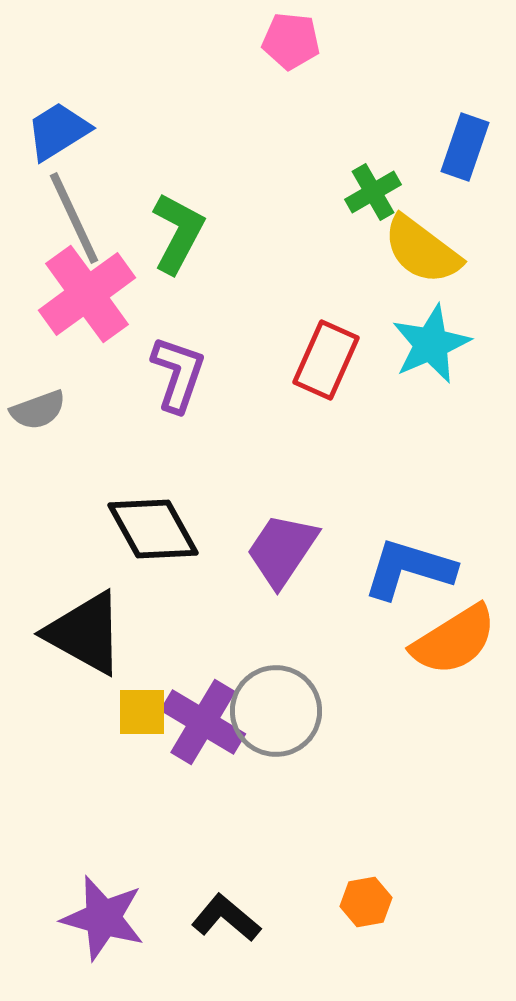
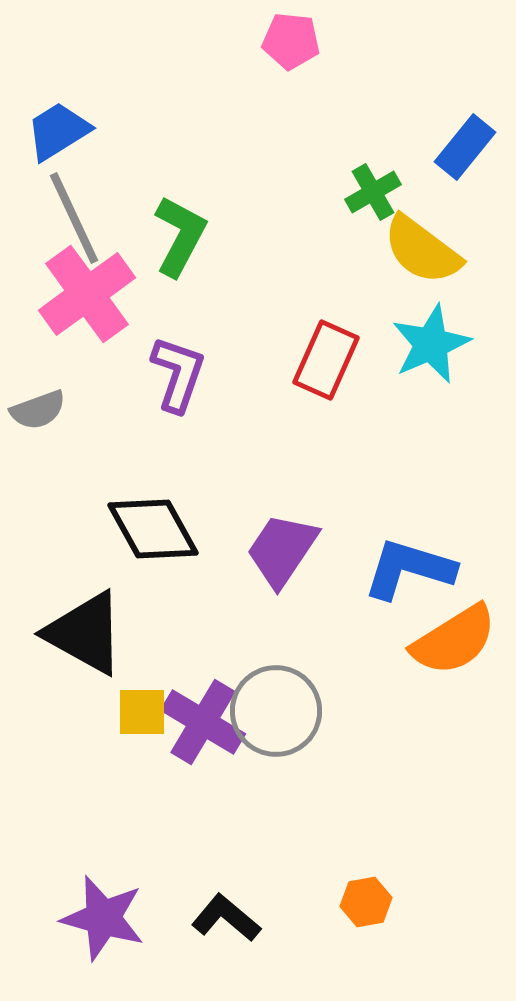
blue rectangle: rotated 20 degrees clockwise
green L-shape: moved 2 px right, 3 px down
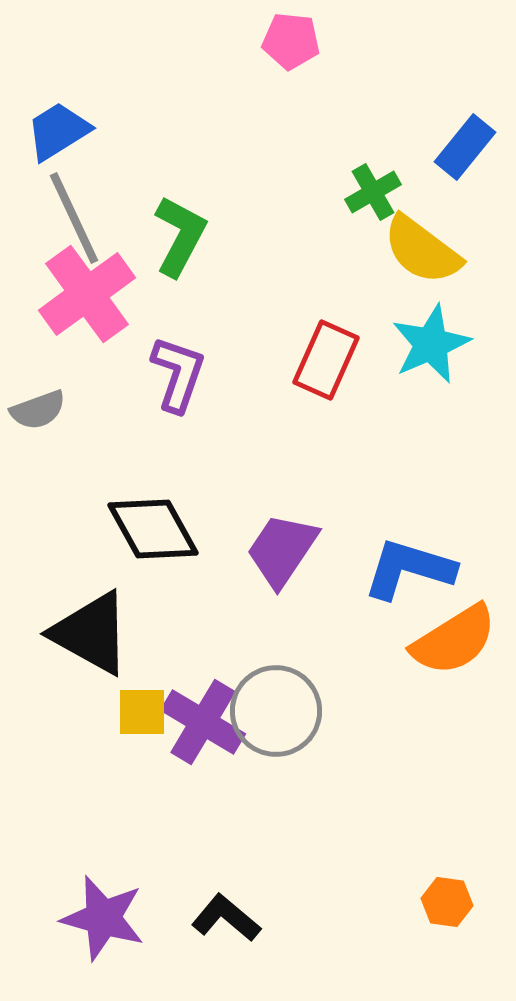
black triangle: moved 6 px right
orange hexagon: moved 81 px right; rotated 18 degrees clockwise
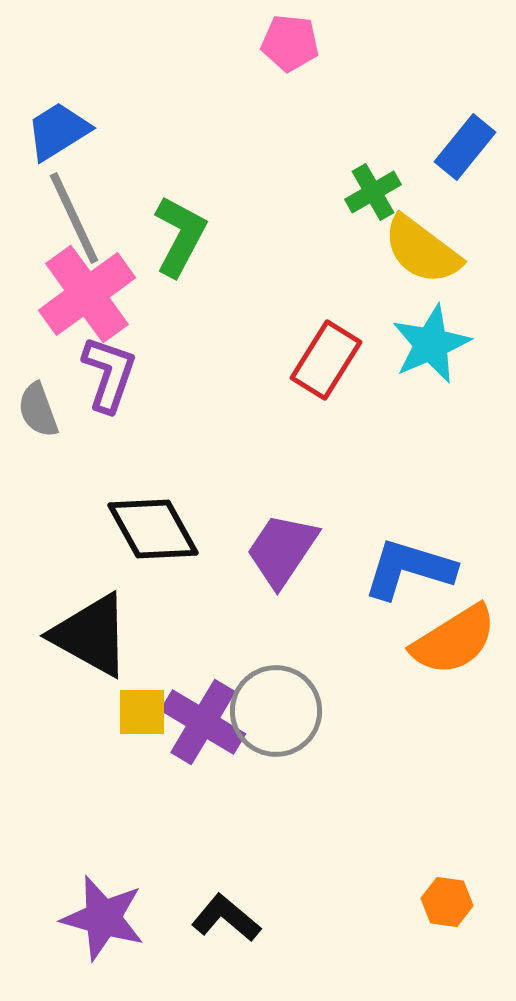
pink pentagon: moved 1 px left, 2 px down
red rectangle: rotated 8 degrees clockwise
purple L-shape: moved 69 px left
gray semicircle: rotated 90 degrees clockwise
black triangle: moved 2 px down
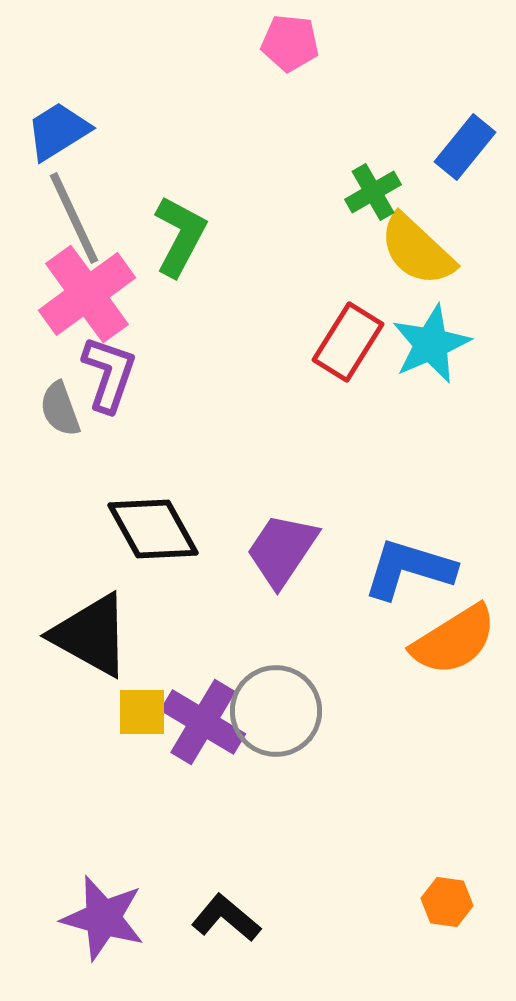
yellow semicircle: moved 5 px left; rotated 6 degrees clockwise
red rectangle: moved 22 px right, 18 px up
gray semicircle: moved 22 px right, 1 px up
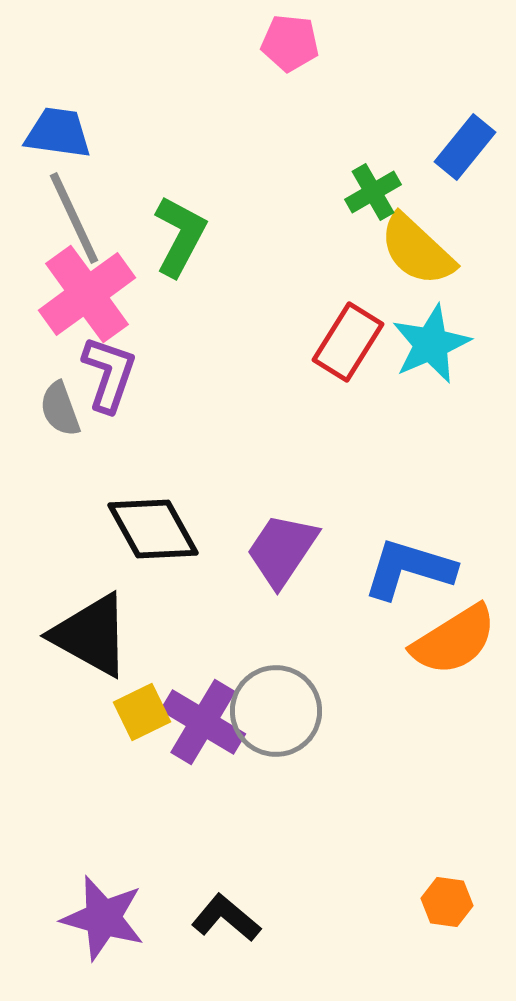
blue trapezoid: moved 2 px down; rotated 40 degrees clockwise
yellow square: rotated 26 degrees counterclockwise
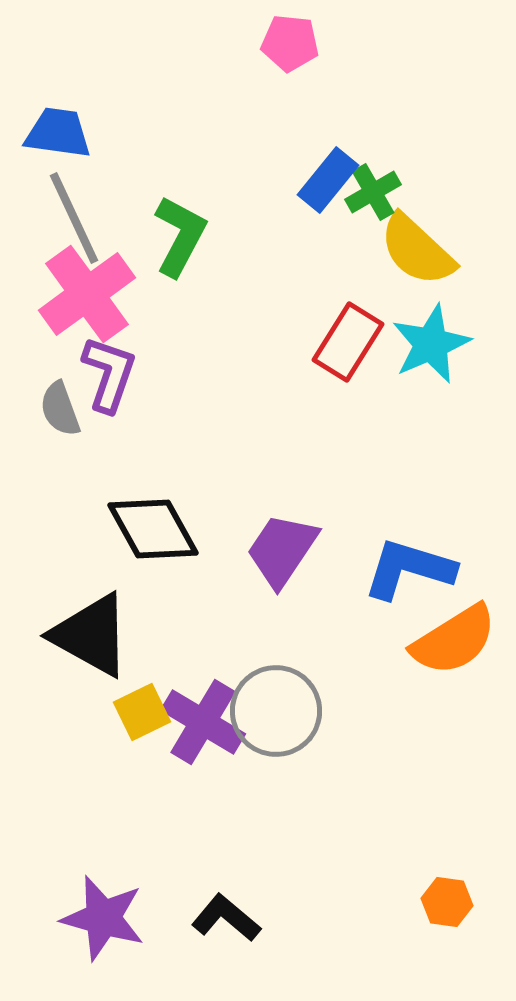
blue rectangle: moved 137 px left, 33 px down
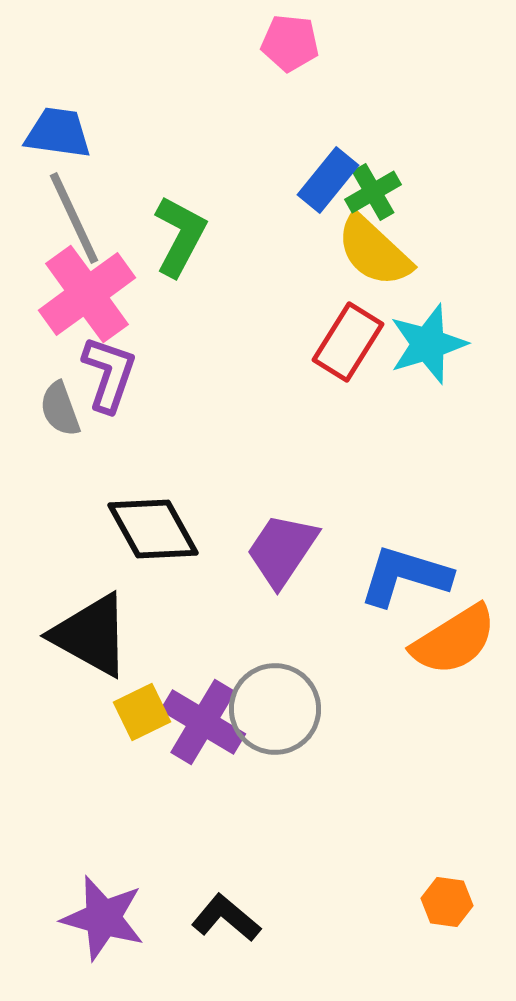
yellow semicircle: moved 43 px left, 1 px down
cyan star: moved 3 px left; rotated 6 degrees clockwise
blue L-shape: moved 4 px left, 7 px down
gray circle: moved 1 px left, 2 px up
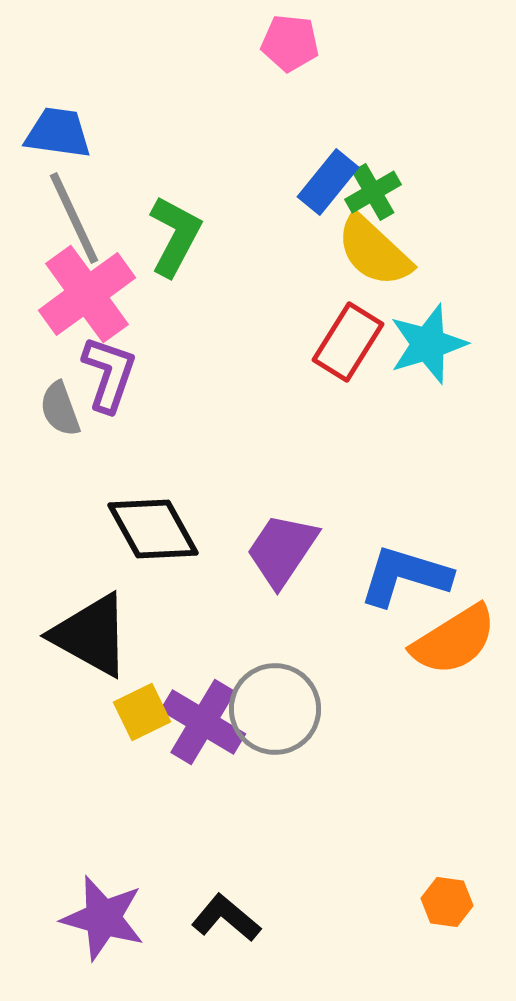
blue rectangle: moved 2 px down
green L-shape: moved 5 px left
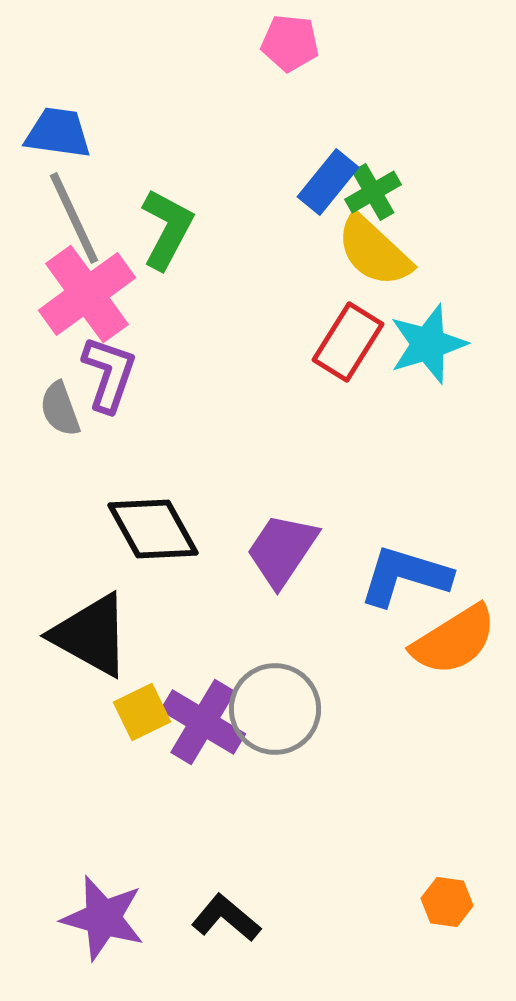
green L-shape: moved 8 px left, 7 px up
